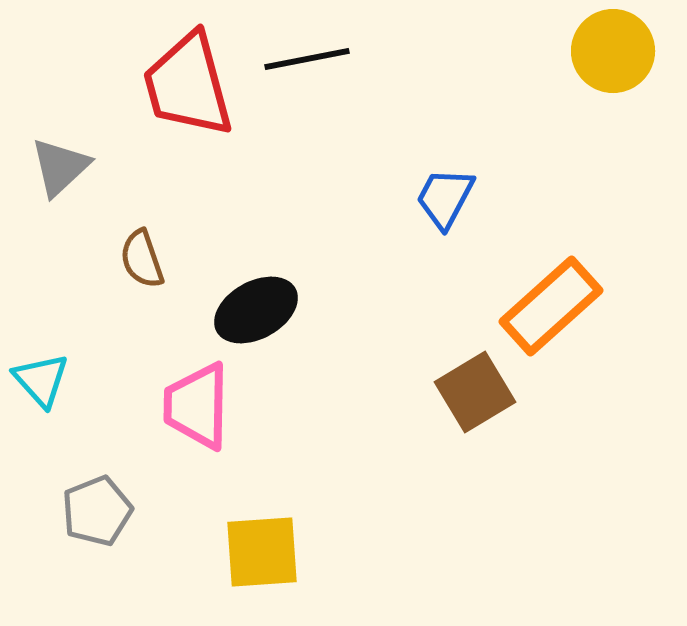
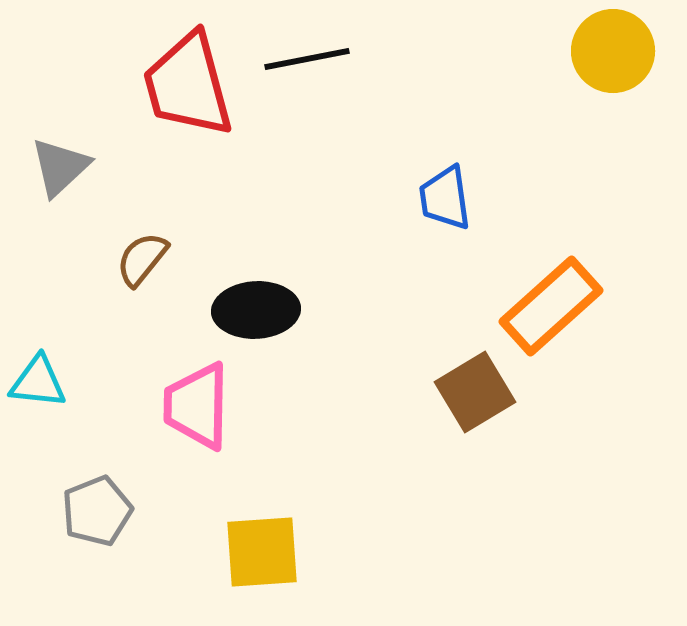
blue trapezoid: rotated 36 degrees counterclockwise
brown semicircle: rotated 58 degrees clockwise
black ellipse: rotated 26 degrees clockwise
cyan triangle: moved 3 px left, 2 px down; rotated 42 degrees counterclockwise
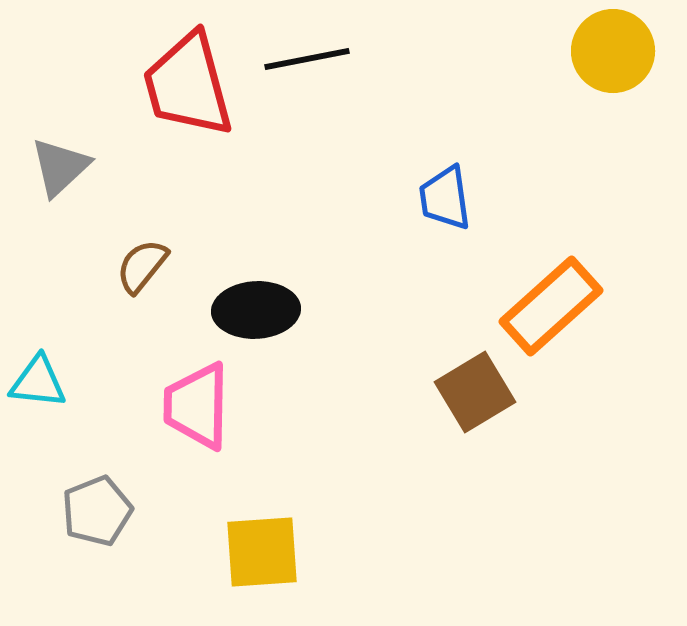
brown semicircle: moved 7 px down
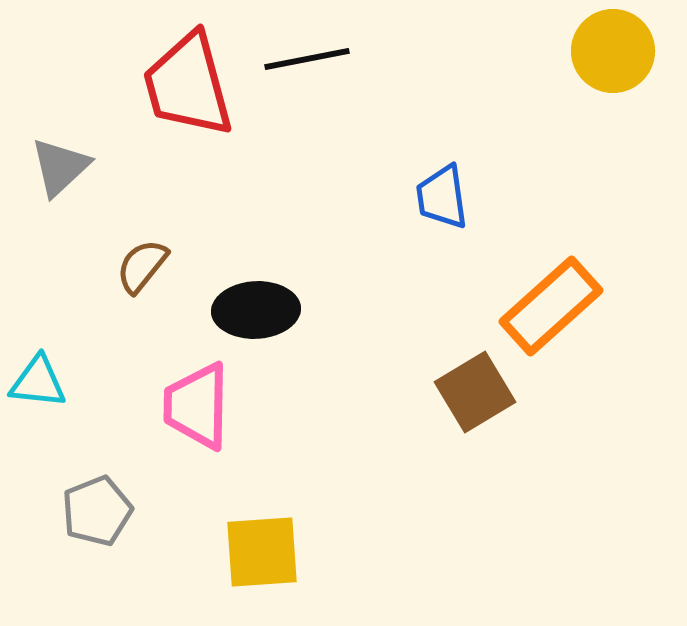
blue trapezoid: moved 3 px left, 1 px up
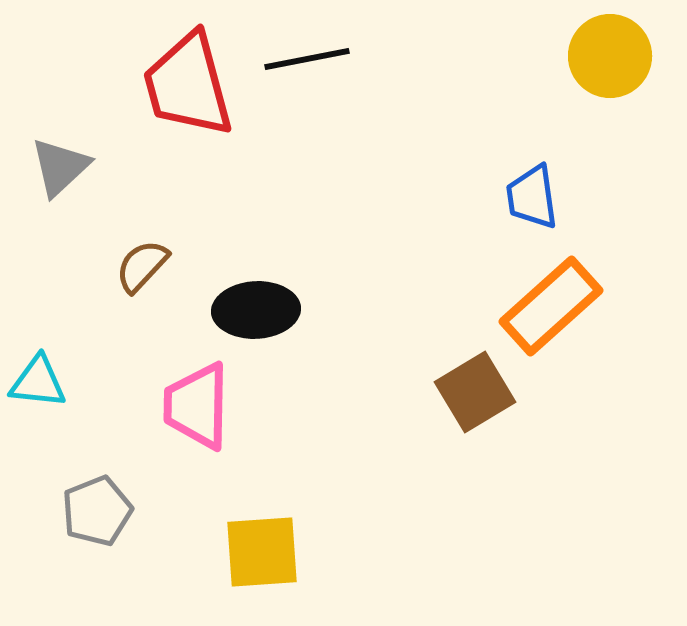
yellow circle: moved 3 px left, 5 px down
blue trapezoid: moved 90 px right
brown semicircle: rotated 4 degrees clockwise
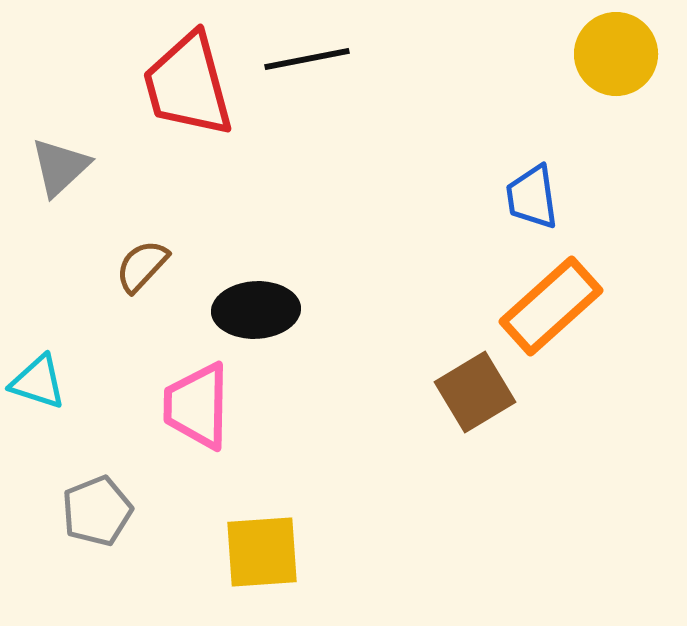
yellow circle: moved 6 px right, 2 px up
cyan triangle: rotated 12 degrees clockwise
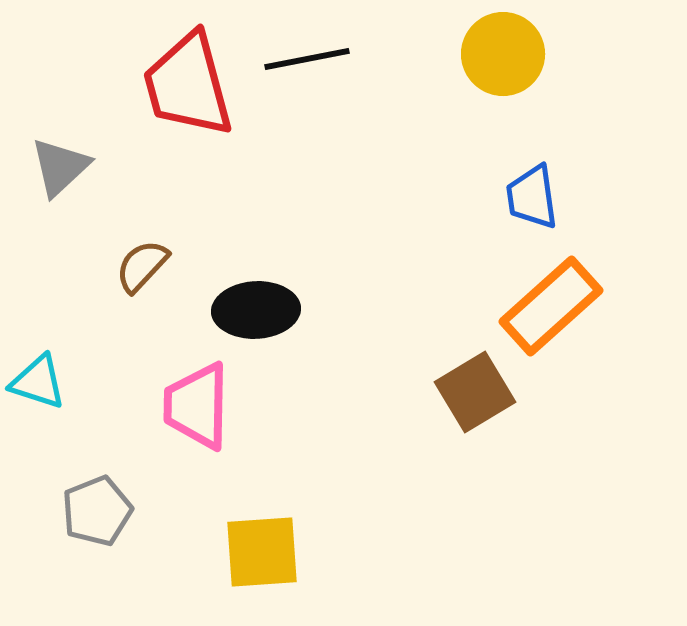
yellow circle: moved 113 px left
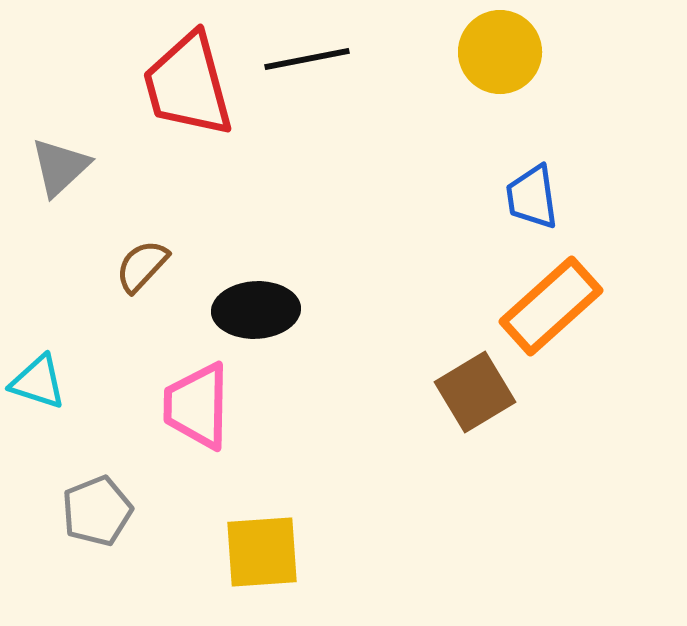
yellow circle: moved 3 px left, 2 px up
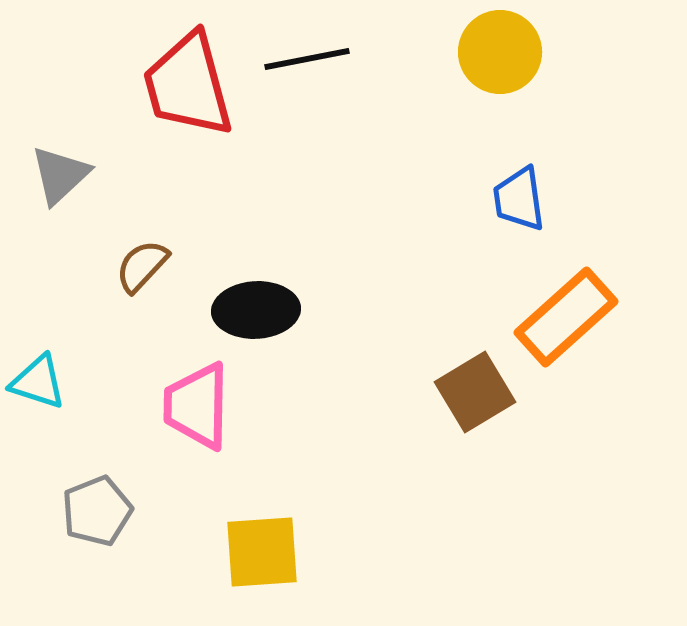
gray triangle: moved 8 px down
blue trapezoid: moved 13 px left, 2 px down
orange rectangle: moved 15 px right, 11 px down
